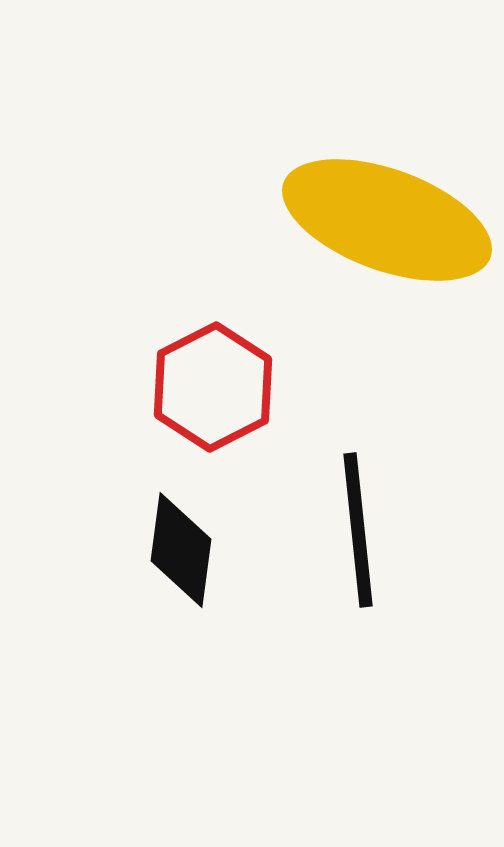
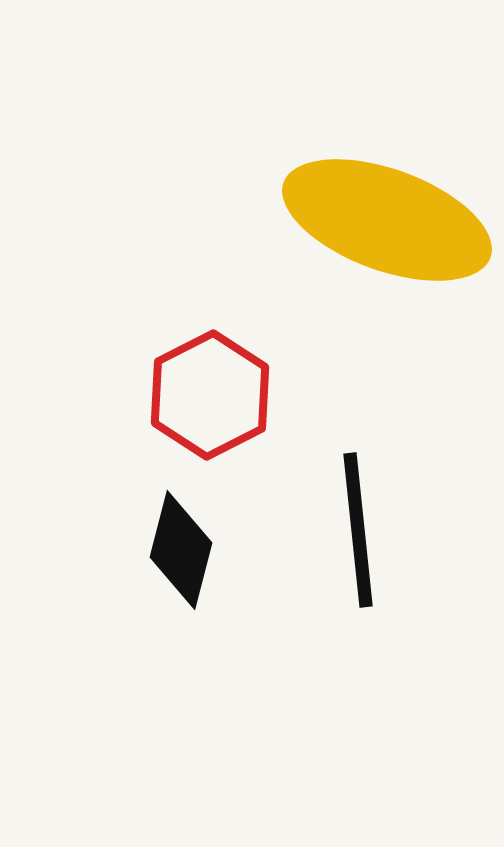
red hexagon: moved 3 px left, 8 px down
black diamond: rotated 7 degrees clockwise
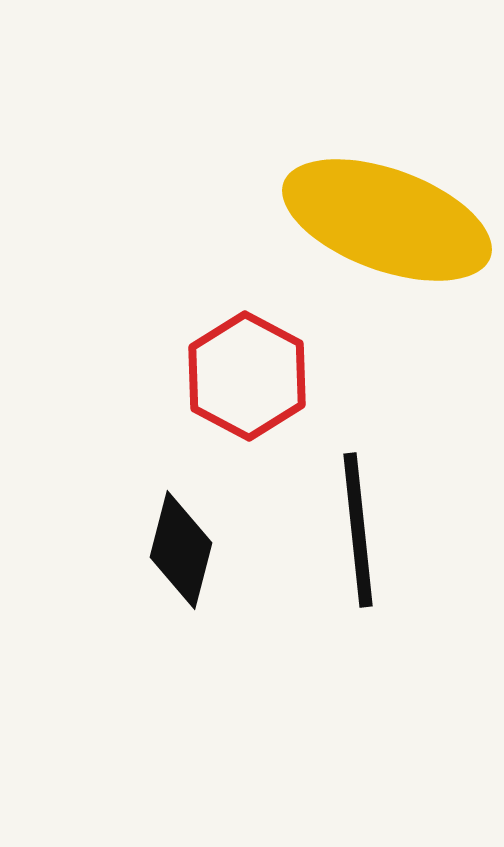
red hexagon: moved 37 px right, 19 px up; rotated 5 degrees counterclockwise
